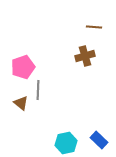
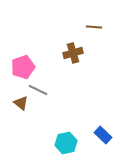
brown cross: moved 12 px left, 3 px up
gray line: rotated 66 degrees counterclockwise
blue rectangle: moved 4 px right, 5 px up
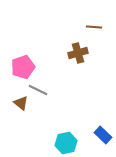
brown cross: moved 5 px right
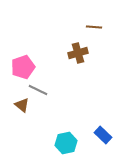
brown triangle: moved 1 px right, 2 px down
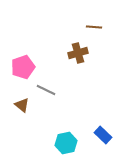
gray line: moved 8 px right
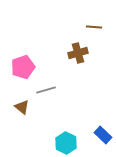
gray line: rotated 42 degrees counterclockwise
brown triangle: moved 2 px down
cyan hexagon: rotated 20 degrees counterclockwise
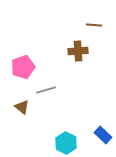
brown line: moved 2 px up
brown cross: moved 2 px up; rotated 12 degrees clockwise
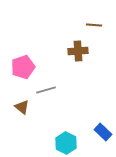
blue rectangle: moved 3 px up
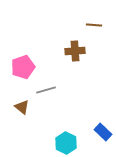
brown cross: moved 3 px left
